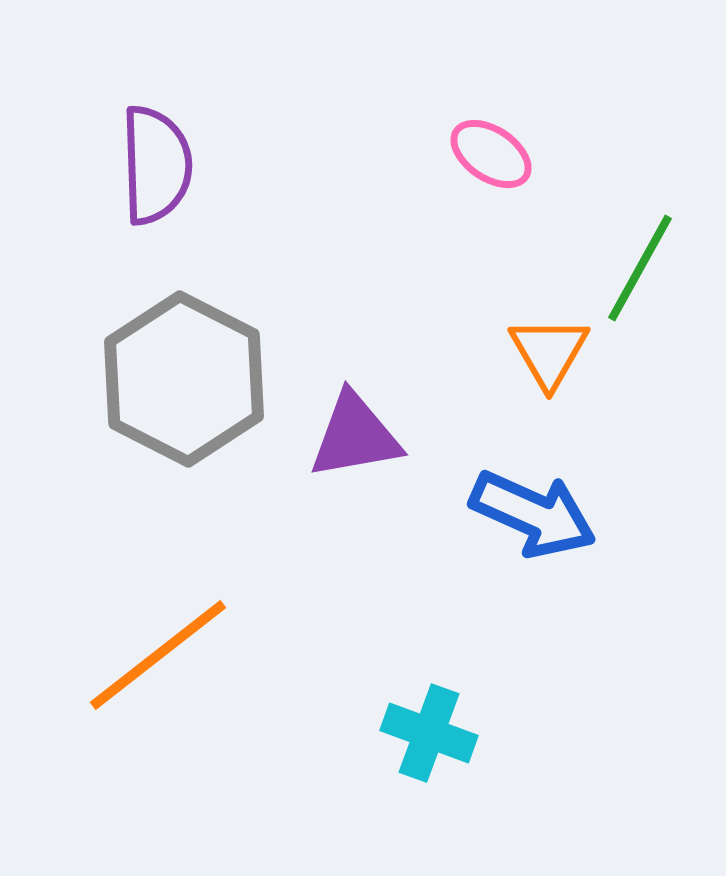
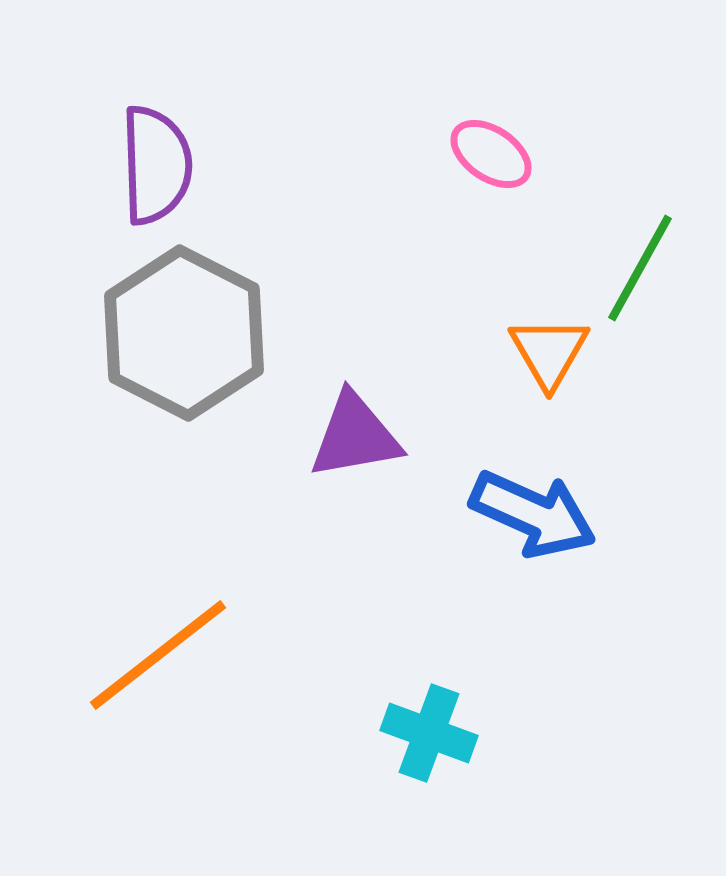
gray hexagon: moved 46 px up
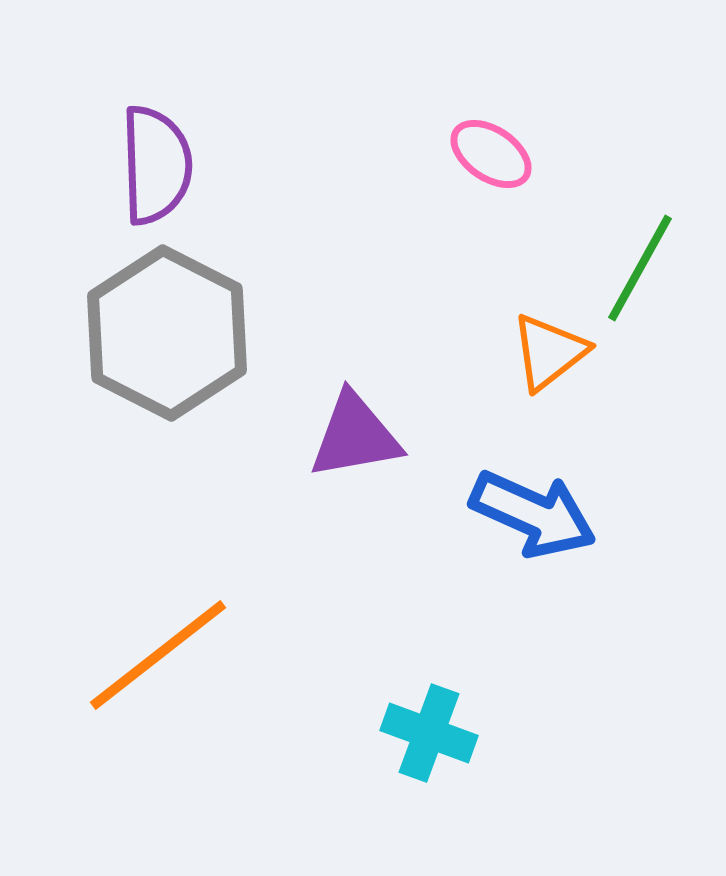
gray hexagon: moved 17 px left
orange triangle: rotated 22 degrees clockwise
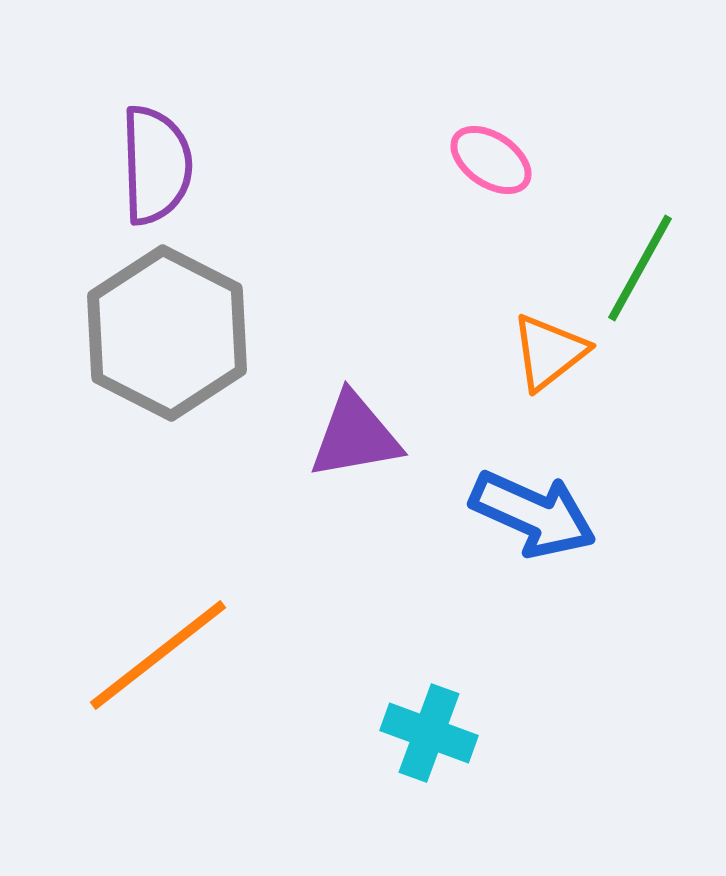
pink ellipse: moved 6 px down
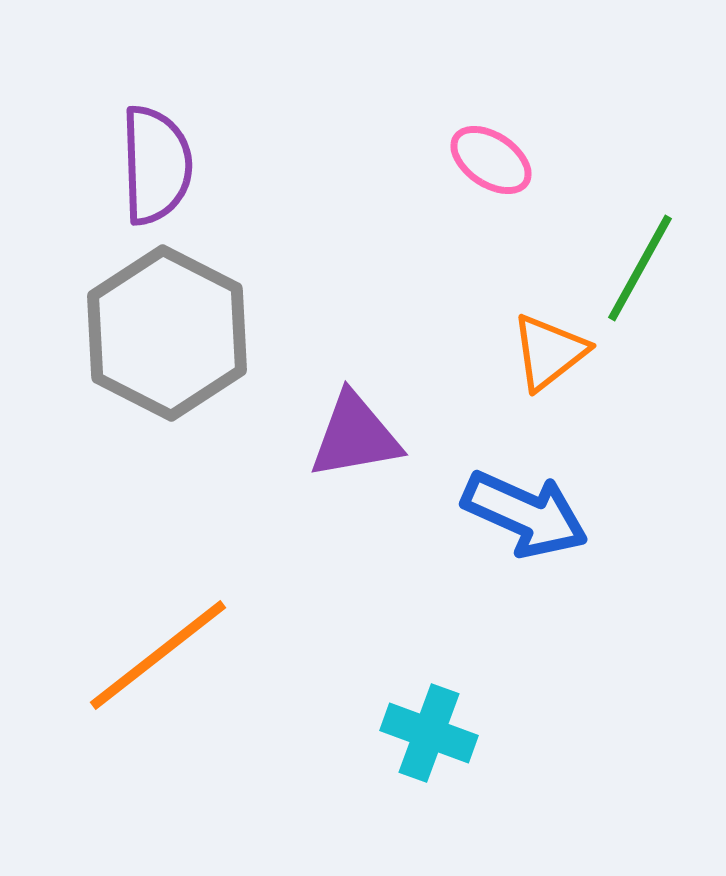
blue arrow: moved 8 px left
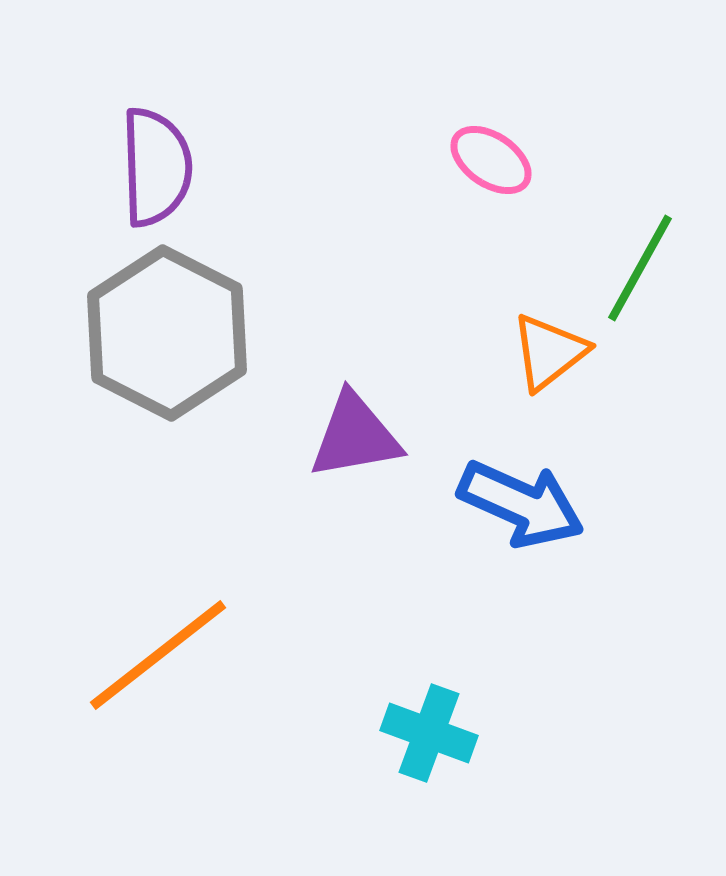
purple semicircle: moved 2 px down
blue arrow: moved 4 px left, 10 px up
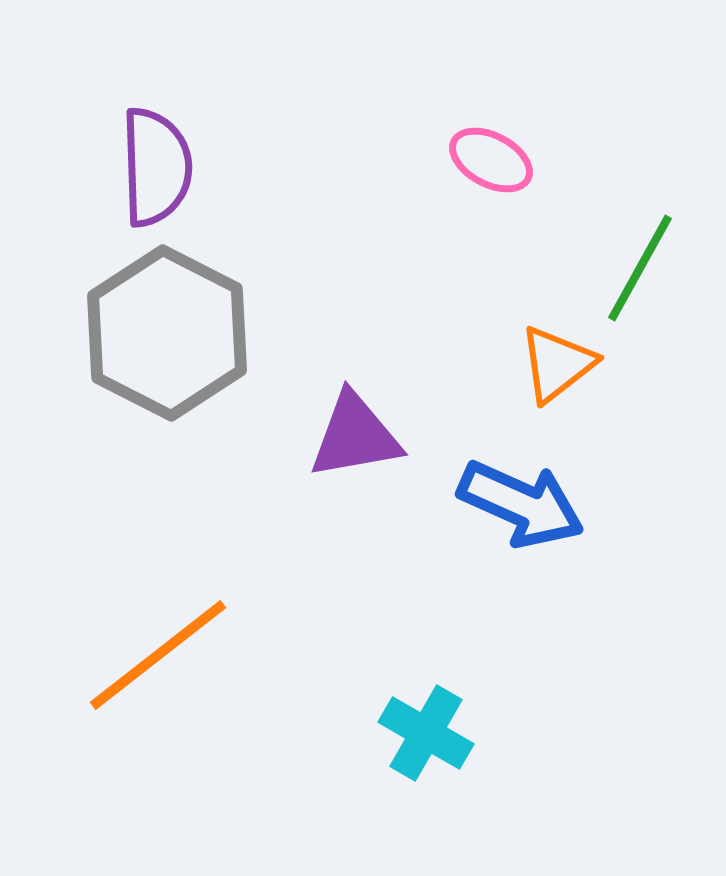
pink ellipse: rotated 6 degrees counterclockwise
orange triangle: moved 8 px right, 12 px down
cyan cross: moved 3 px left; rotated 10 degrees clockwise
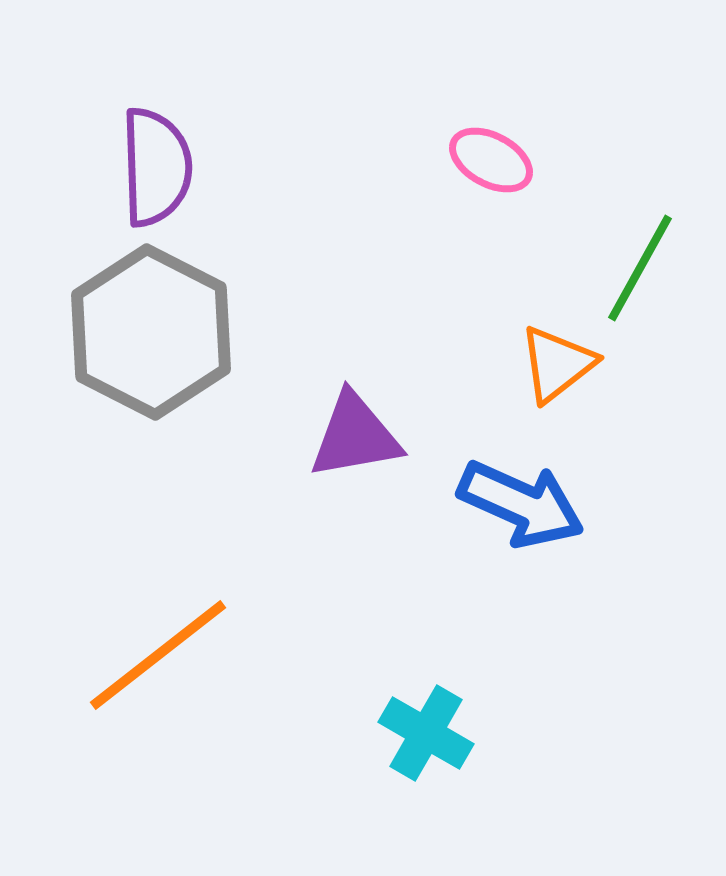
gray hexagon: moved 16 px left, 1 px up
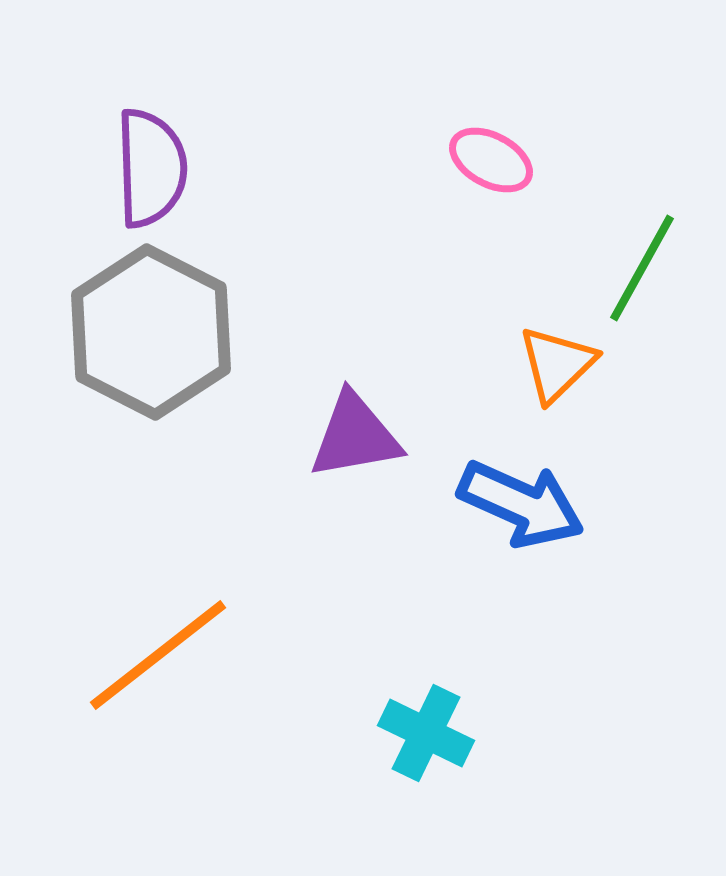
purple semicircle: moved 5 px left, 1 px down
green line: moved 2 px right
orange triangle: rotated 6 degrees counterclockwise
cyan cross: rotated 4 degrees counterclockwise
